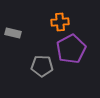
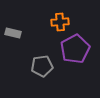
purple pentagon: moved 4 px right
gray pentagon: rotated 10 degrees counterclockwise
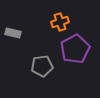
orange cross: rotated 12 degrees counterclockwise
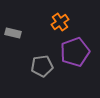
orange cross: rotated 18 degrees counterclockwise
purple pentagon: moved 3 px down; rotated 8 degrees clockwise
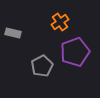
gray pentagon: rotated 20 degrees counterclockwise
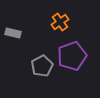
purple pentagon: moved 3 px left, 4 px down
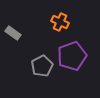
orange cross: rotated 30 degrees counterclockwise
gray rectangle: rotated 21 degrees clockwise
